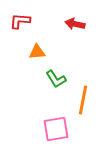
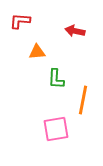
red arrow: moved 7 px down
green L-shape: rotated 35 degrees clockwise
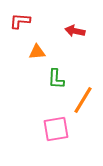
orange line: rotated 20 degrees clockwise
